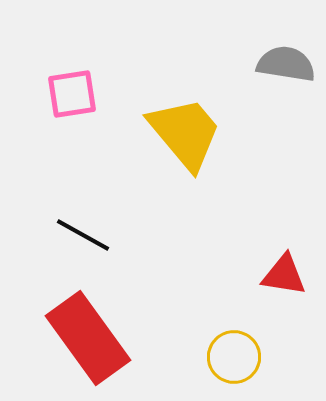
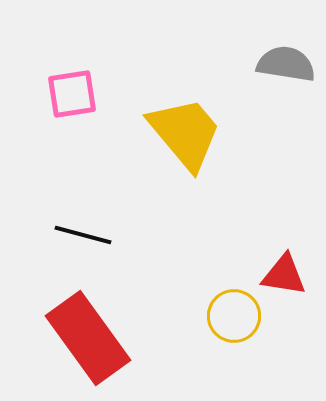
black line: rotated 14 degrees counterclockwise
yellow circle: moved 41 px up
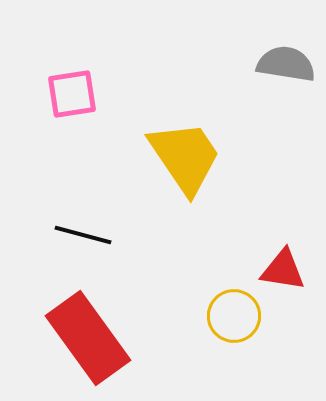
yellow trapezoid: moved 24 px down; rotated 6 degrees clockwise
red triangle: moved 1 px left, 5 px up
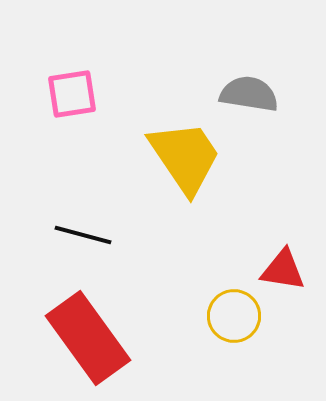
gray semicircle: moved 37 px left, 30 px down
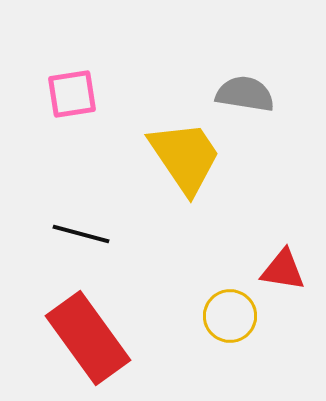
gray semicircle: moved 4 px left
black line: moved 2 px left, 1 px up
yellow circle: moved 4 px left
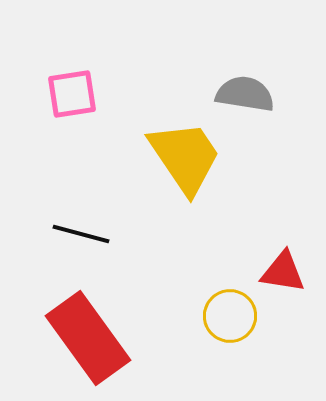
red triangle: moved 2 px down
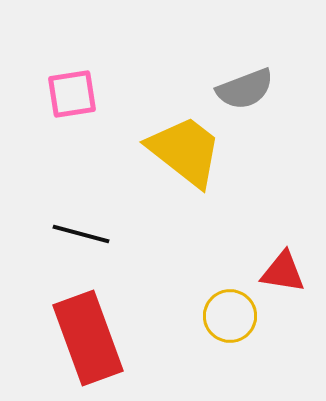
gray semicircle: moved 5 px up; rotated 150 degrees clockwise
yellow trapezoid: moved 6 px up; rotated 18 degrees counterclockwise
red rectangle: rotated 16 degrees clockwise
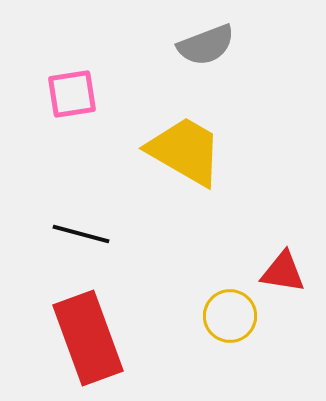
gray semicircle: moved 39 px left, 44 px up
yellow trapezoid: rotated 8 degrees counterclockwise
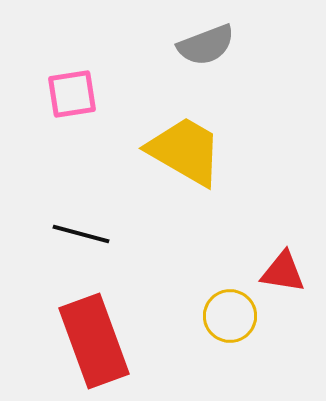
red rectangle: moved 6 px right, 3 px down
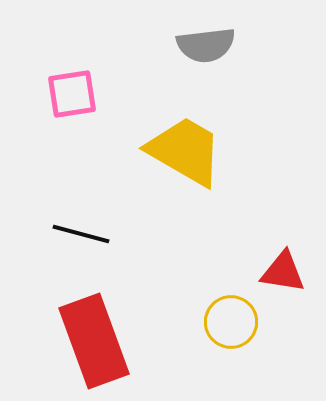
gray semicircle: rotated 14 degrees clockwise
yellow circle: moved 1 px right, 6 px down
